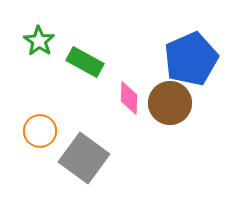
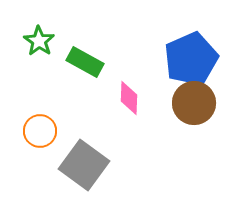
brown circle: moved 24 px right
gray square: moved 7 px down
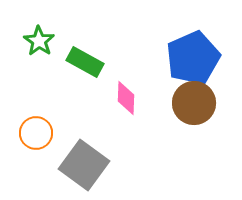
blue pentagon: moved 2 px right, 1 px up
pink diamond: moved 3 px left
orange circle: moved 4 px left, 2 px down
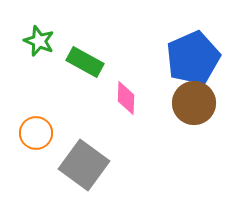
green star: rotated 12 degrees counterclockwise
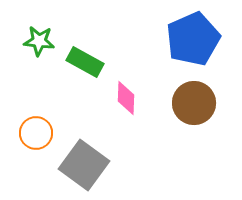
green star: rotated 16 degrees counterclockwise
blue pentagon: moved 19 px up
